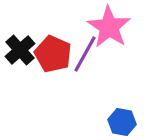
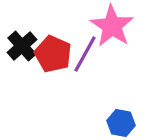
pink star: moved 3 px right, 1 px up
black cross: moved 2 px right, 4 px up
blue hexagon: moved 1 px left, 1 px down
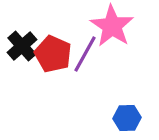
blue hexagon: moved 6 px right, 5 px up; rotated 12 degrees counterclockwise
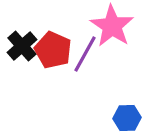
red pentagon: moved 4 px up
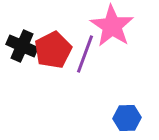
black cross: rotated 24 degrees counterclockwise
red pentagon: rotated 21 degrees clockwise
purple line: rotated 9 degrees counterclockwise
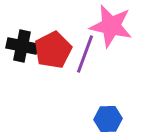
pink star: moved 1 px left; rotated 21 degrees counterclockwise
black cross: rotated 12 degrees counterclockwise
blue hexagon: moved 19 px left, 1 px down
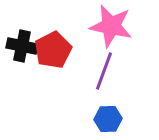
purple line: moved 19 px right, 17 px down
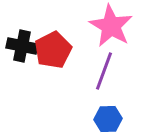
pink star: rotated 18 degrees clockwise
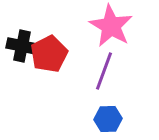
red pentagon: moved 4 px left, 4 px down
